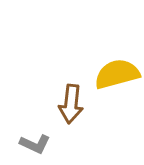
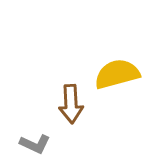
brown arrow: rotated 9 degrees counterclockwise
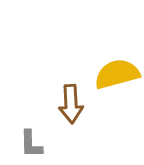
gray L-shape: moved 4 px left; rotated 64 degrees clockwise
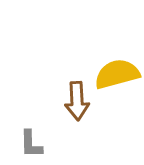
brown arrow: moved 6 px right, 3 px up
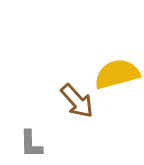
brown arrow: rotated 39 degrees counterclockwise
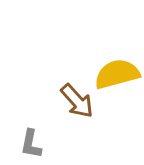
gray L-shape: rotated 12 degrees clockwise
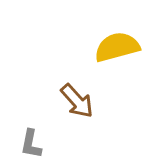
yellow semicircle: moved 27 px up
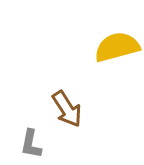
brown arrow: moved 10 px left, 8 px down; rotated 9 degrees clockwise
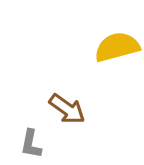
brown arrow: rotated 21 degrees counterclockwise
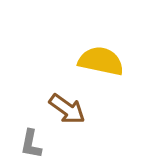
yellow semicircle: moved 16 px left, 14 px down; rotated 27 degrees clockwise
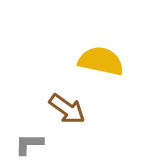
gray L-shape: moved 2 px left; rotated 80 degrees clockwise
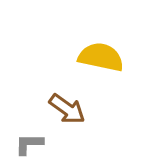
yellow semicircle: moved 4 px up
